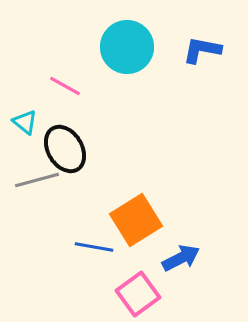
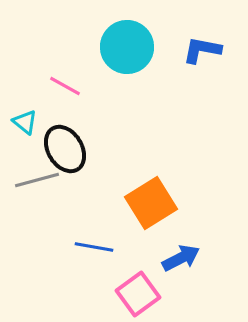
orange square: moved 15 px right, 17 px up
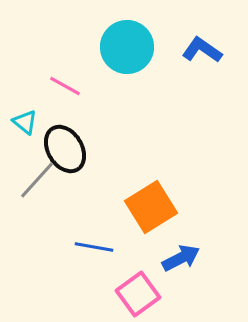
blue L-shape: rotated 24 degrees clockwise
gray line: rotated 33 degrees counterclockwise
orange square: moved 4 px down
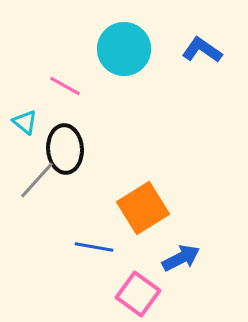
cyan circle: moved 3 px left, 2 px down
black ellipse: rotated 27 degrees clockwise
orange square: moved 8 px left, 1 px down
pink square: rotated 18 degrees counterclockwise
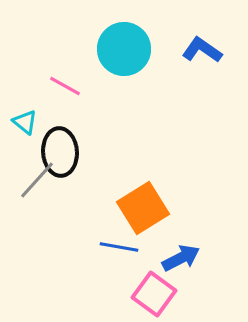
black ellipse: moved 5 px left, 3 px down
blue line: moved 25 px right
pink square: moved 16 px right
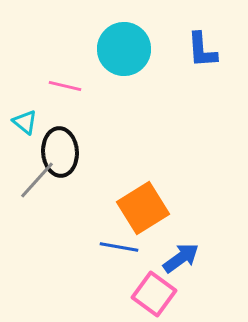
blue L-shape: rotated 129 degrees counterclockwise
pink line: rotated 16 degrees counterclockwise
blue arrow: rotated 9 degrees counterclockwise
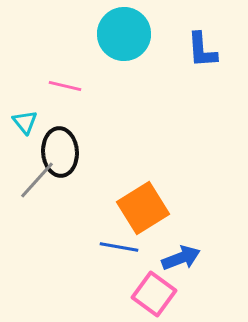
cyan circle: moved 15 px up
cyan triangle: rotated 12 degrees clockwise
blue arrow: rotated 15 degrees clockwise
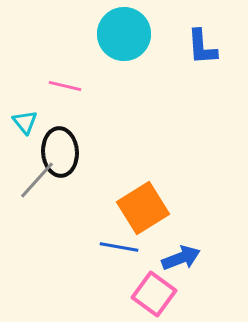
blue L-shape: moved 3 px up
